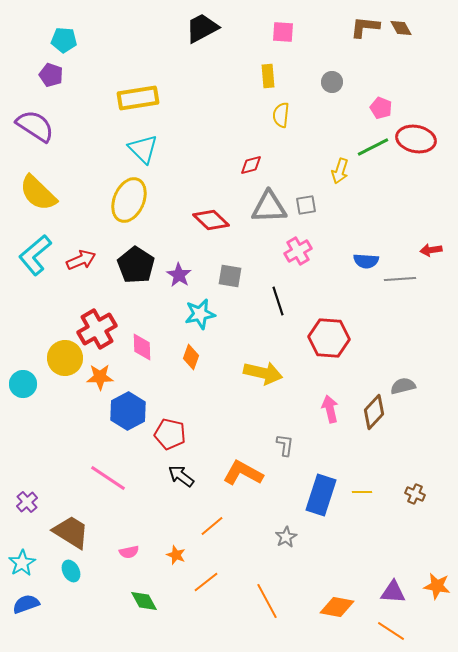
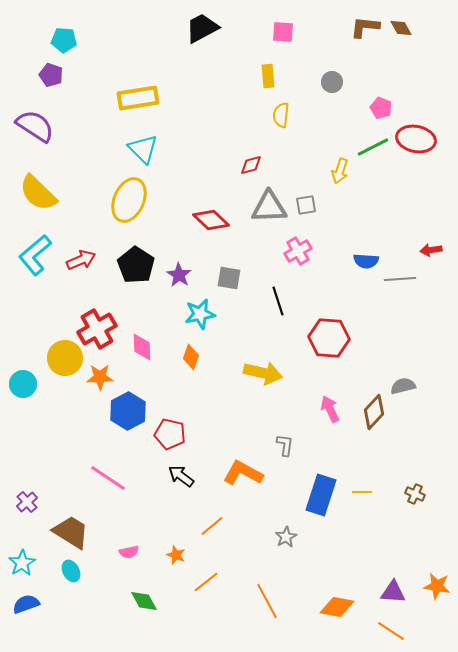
gray square at (230, 276): moved 1 px left, 2 px down
pink arrow at (330, 409): rotated 12 degrees counterclockwise
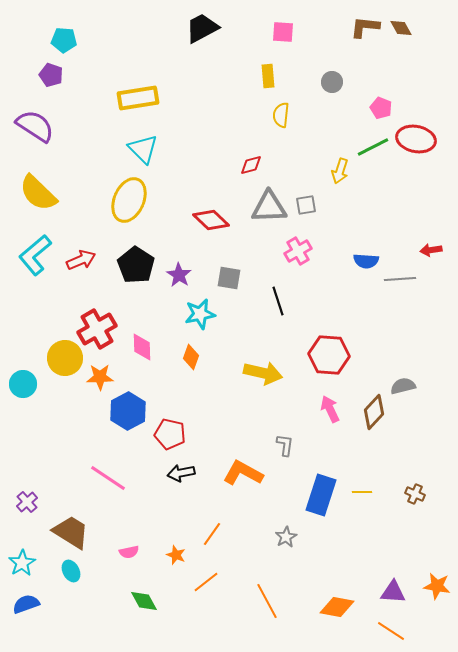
red hexagon at (329, 338): moved 17 px down
black arrow at (181, 476): moved 3 px up; rotated 48 degrees counterclockwise
orange line at (212, 526): moved 8 px down; rotated 15 degrees counterclockwise
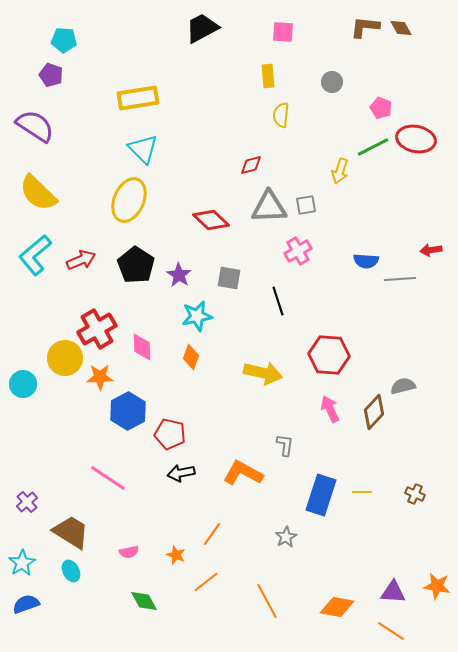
cyan star at (200, 314): moved 3 px left, 2 px down
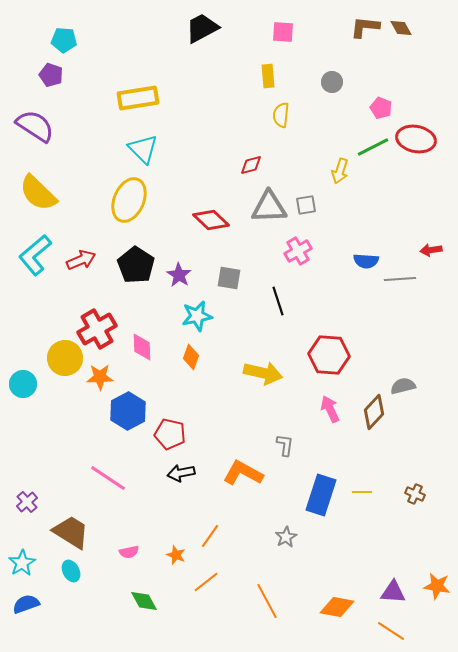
orange line at (212, 534): moved 2 px left, 2 px down
